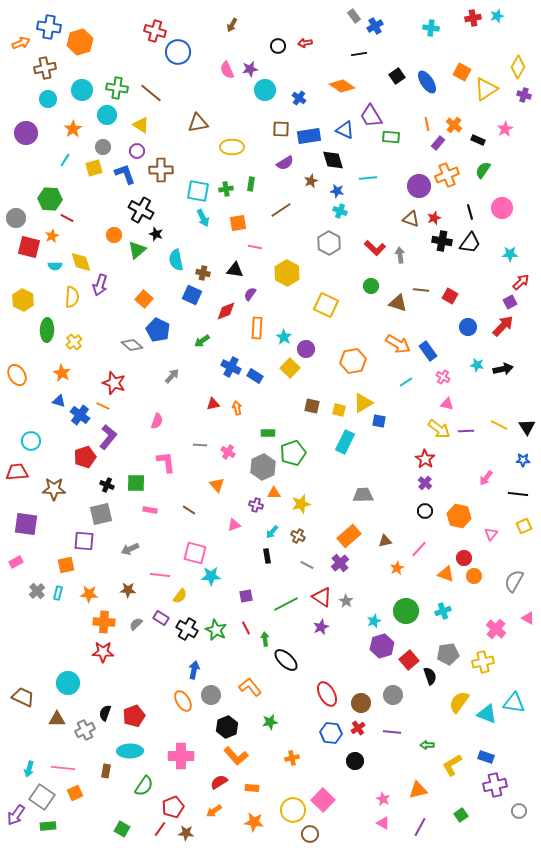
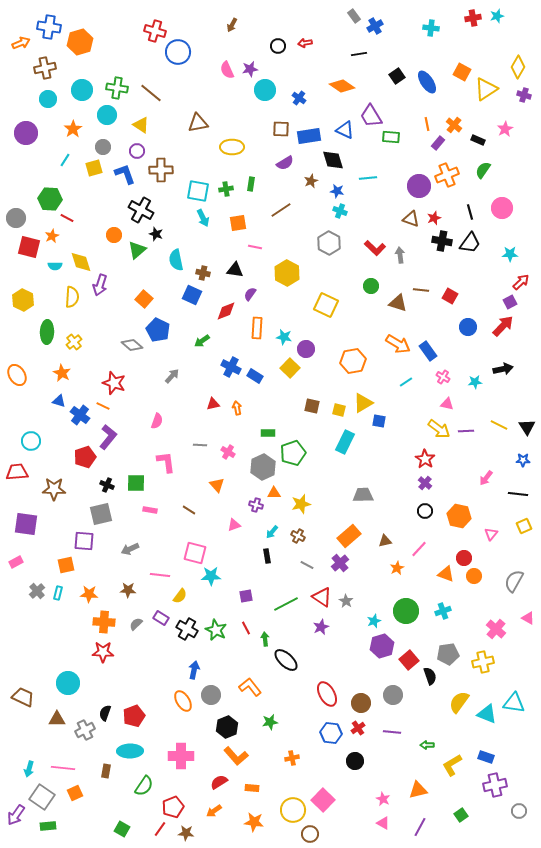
green ellipse at (47, 330): moved 2 px down
cyan star at (284, 337): rotated 21 degrees counterclockwise
cyan star at (477, 365): moved 2 px left, 17 px down; rotated 16 degrees counterclockwise
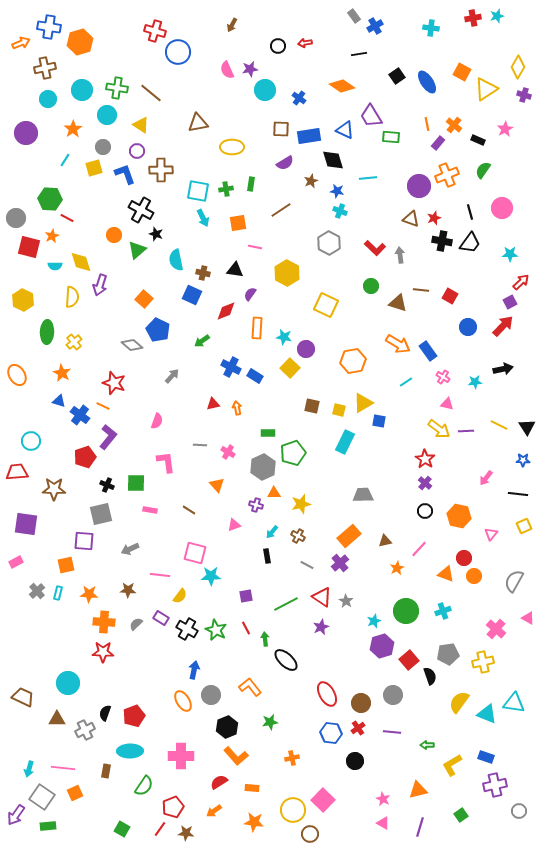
purple line at (420, 827): rotated 12 degrees counterclockwise
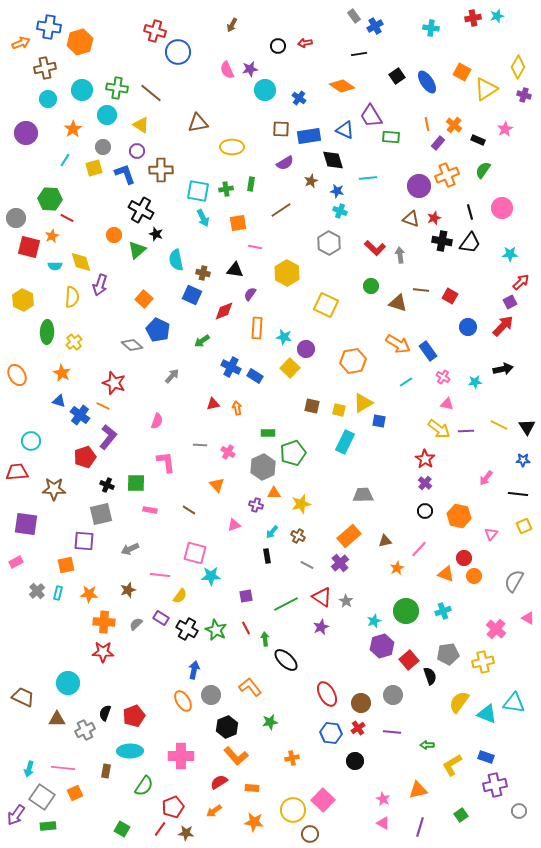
red diamond at (226, 311): moved 2 px left
brown star at (128, 590): rotated 21 degrees counterclockwise
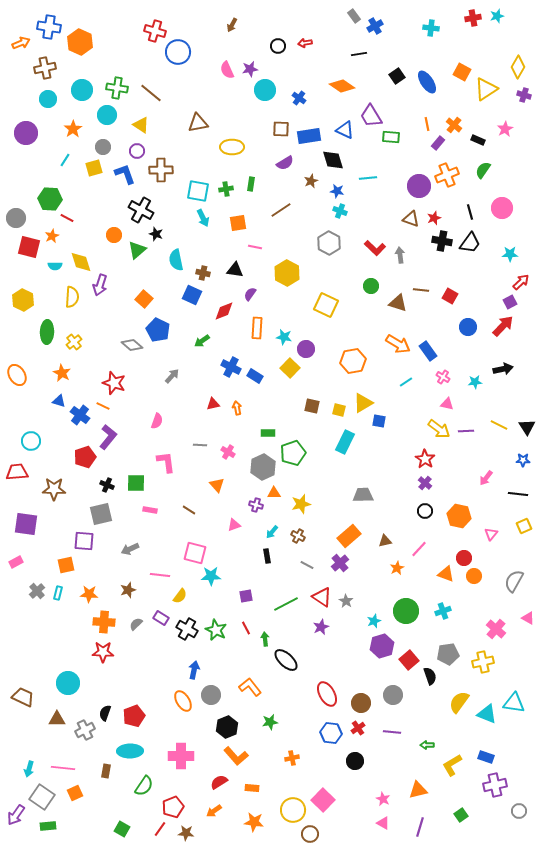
orange hexagon at (80, 42): rotated 20 degrees counterclockwise
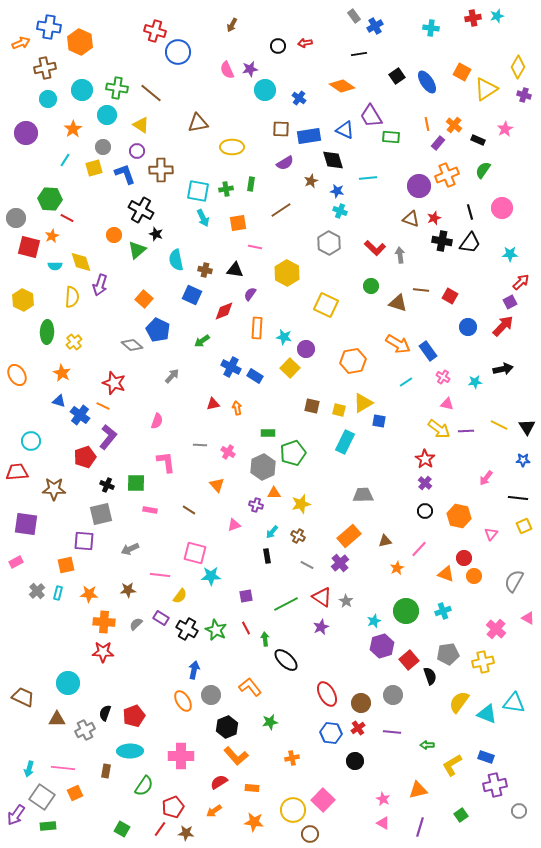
brown cross at (203, 273): moved 2 px right, 3 px up
black line at (518, 494): moved 4 px down
brown star at (128, 590): rotated 14 degrees clockwise
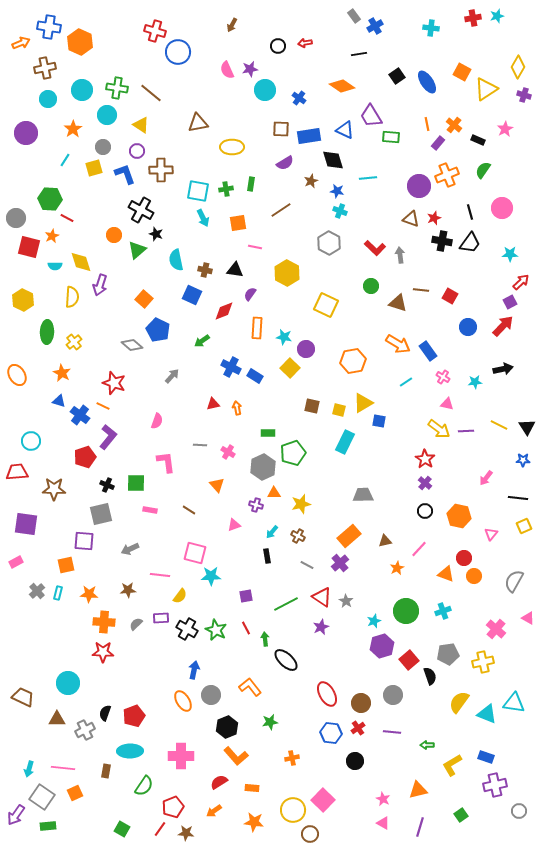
purple rectangle at (161, 618): rotated 35 degrees counterclockwise
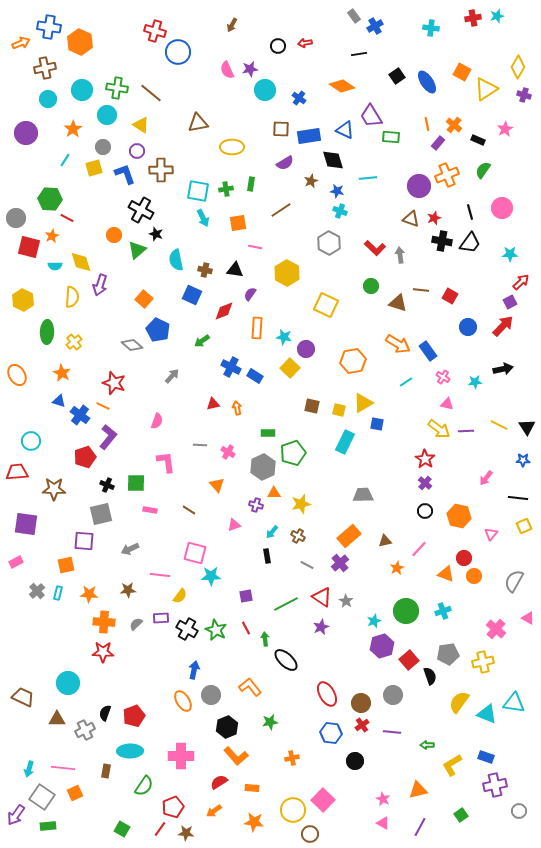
blue square at (379, 421): moved 2 px left, 3 px down
red cross at (358, 728): moved 4 px right, 3 px up
purple line at (420, 827): rotated 12 degrees clockwise
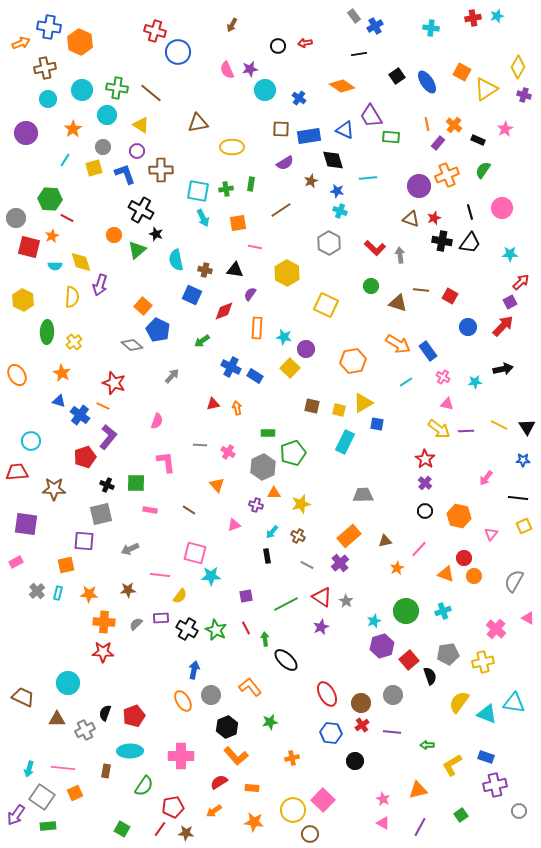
orange square at (144, 299): moved 1 px left, 7 px down
red pentagon at (173, 807): rotated 10 degrees clockwise
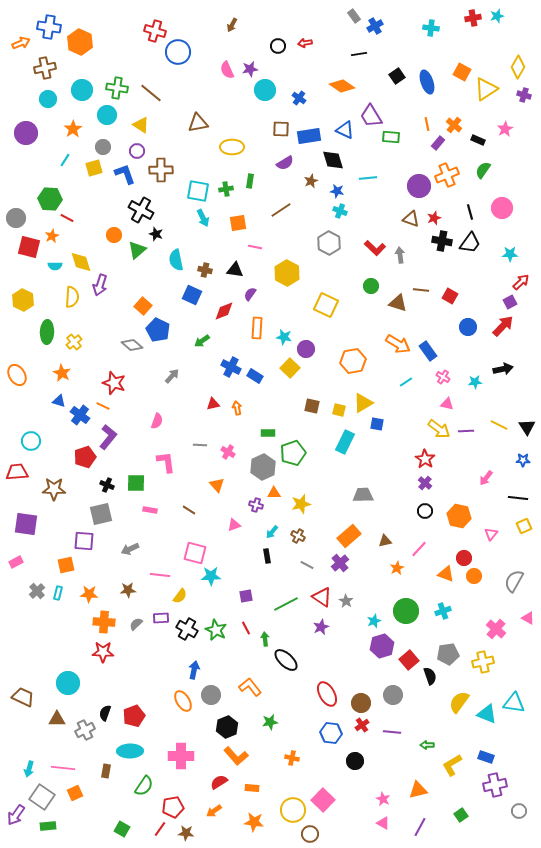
blue ellipse at (427, 82): rotated 15 degrees clockwise
green rectangle at (251, 184): moved 1 px left, 3 px up
orange cross at (292, 758): rotated 24 degrees clockwise
